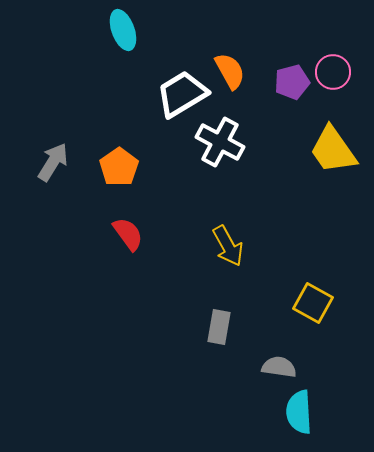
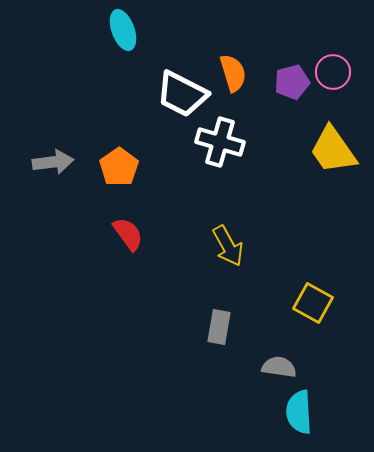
orange semicircle: moved 3 px right, 2 px down; rotated 12 degrees clockwise
white trapezoid: rotated 122 degrees counterclockwise
white cross: rotated 12 degrees counterclockwise
gray arrow: rotated 51 degrees clockwise
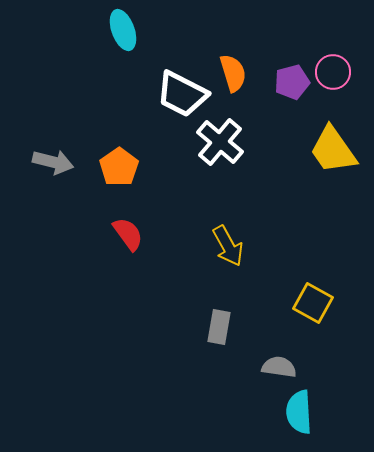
white cross: rotated 24 degrees clockwise
gray arrow: rotated 21 degrees clockwise
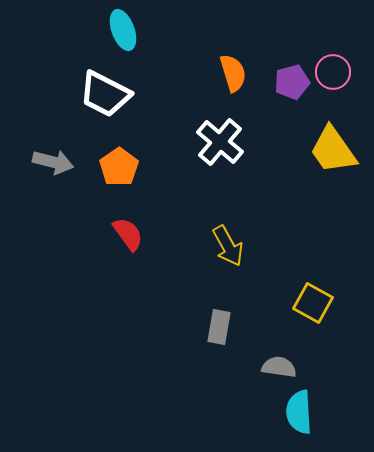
white trapezoid: moved 77 px left
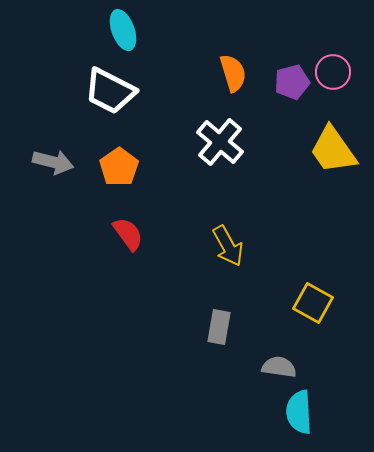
white trapezoid: moved 5 px right, 3 px up
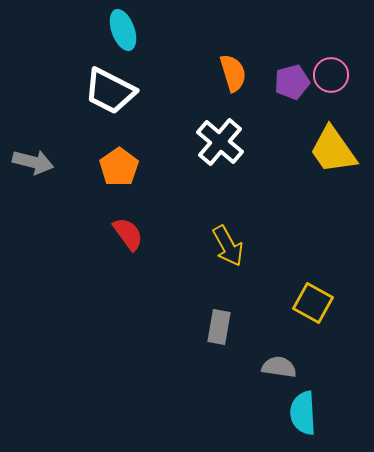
pink circle: moved 2 px left, 3 px down
gray arrow: moved 20 px left
cyan semicircle: moved 4 px right, 1 px down
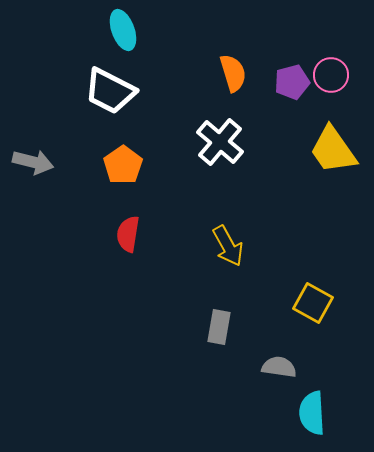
orange pentagon: moved 4 px right, 2 px up
red semicircle: rotated 135 degrees counterclockwise
cyan semicircle: moved 9 px right
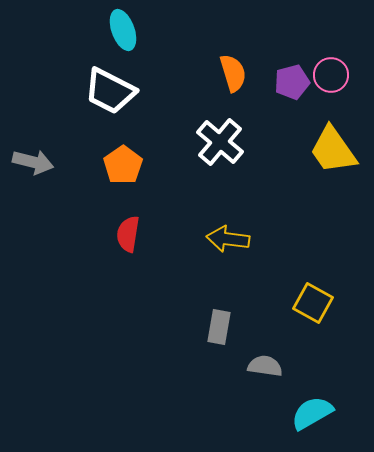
yellow arrow: moved 7 px up; rotated 126 degrees clockwise
gray semicircle: moved 14 px left, 1 px up
cyan semicircle: rotated 63 degrees clockwise
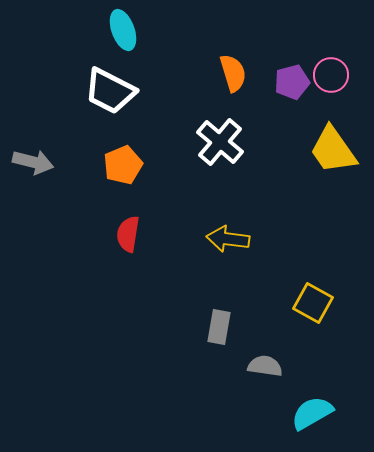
orange pentagon: rotated 12 degrees clockwise
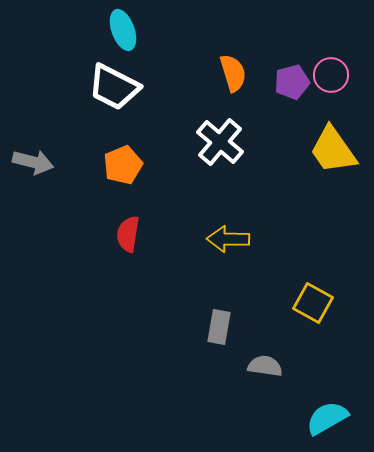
white trapezoid: moved 4 px right, 4 px up
yellow arrow: rotated 6 degrees counterclockwise
cyan semicircle: moved 15 px right, 5 px down
